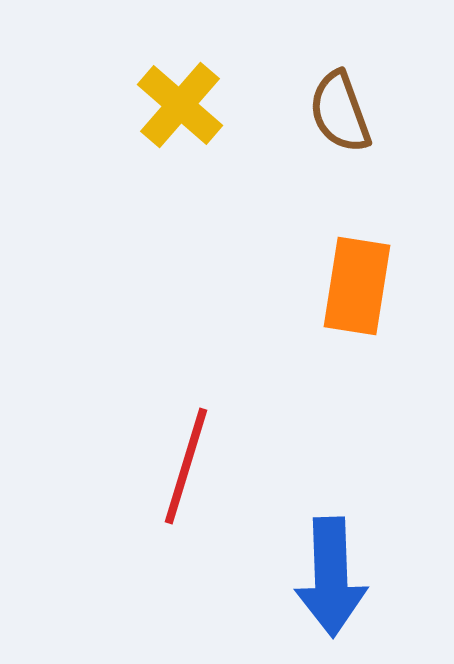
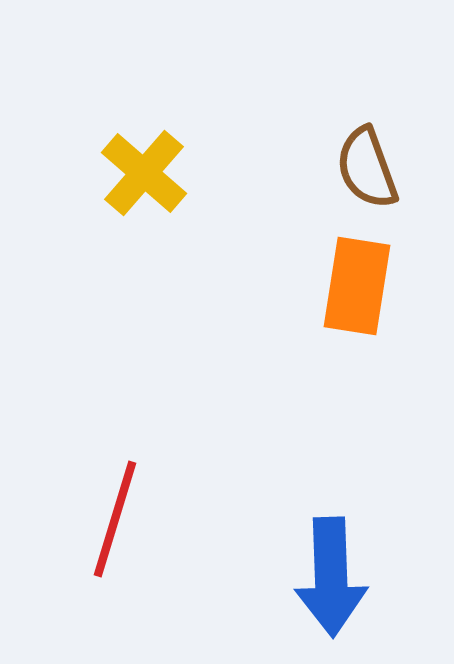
yellow cross: moved 36 px left, 68 px down
brown semicircle: moved 27 px right, 56 px down
red line: moved 71 px left, 53 px down
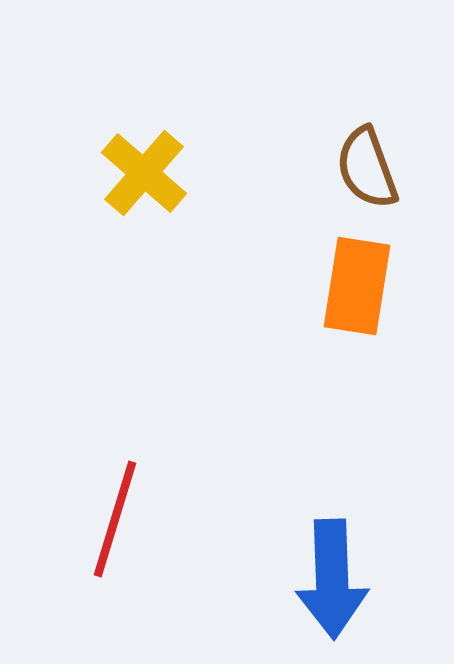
blue arrow: moved 1 px right, 2 px down
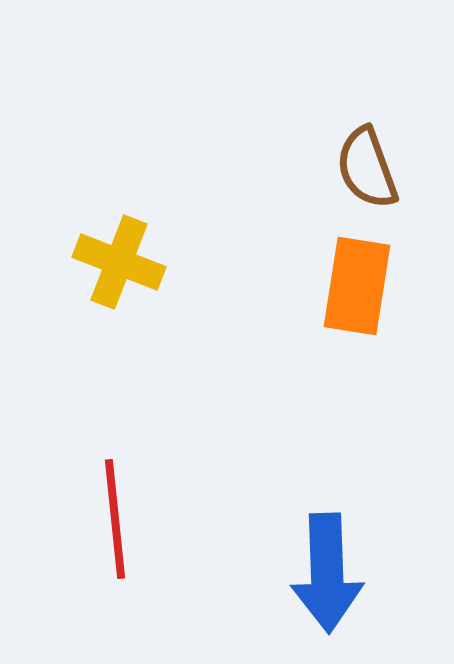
yellow cross: moved 25 px left, 89 px down; rotated 20 degrees counterclockwise
red line: rotated 23 degrees counterclockwise
blue arrow: moved 5 px left, 6 px up
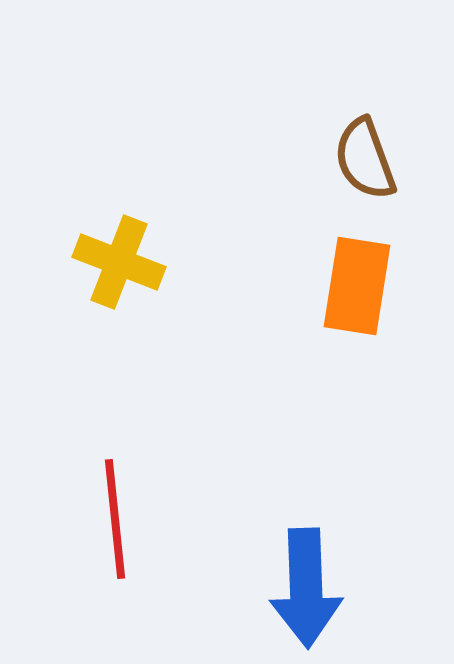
brown semicircle: moved 2 px left, 9 px up
blue arrow: moved 21 px left, 15 px down
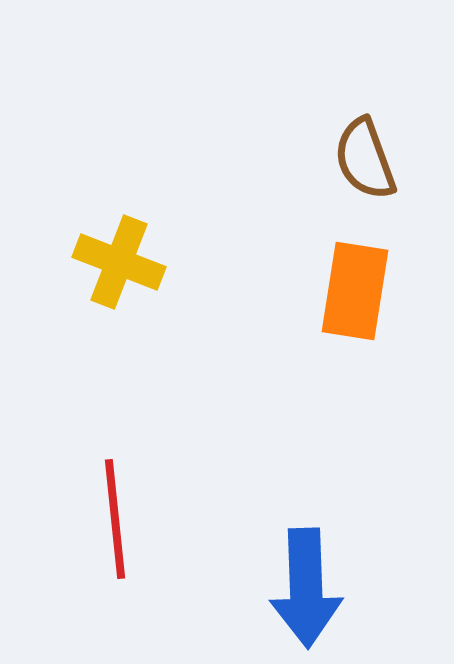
orange rectangle: moved 2 px left, 5 px down
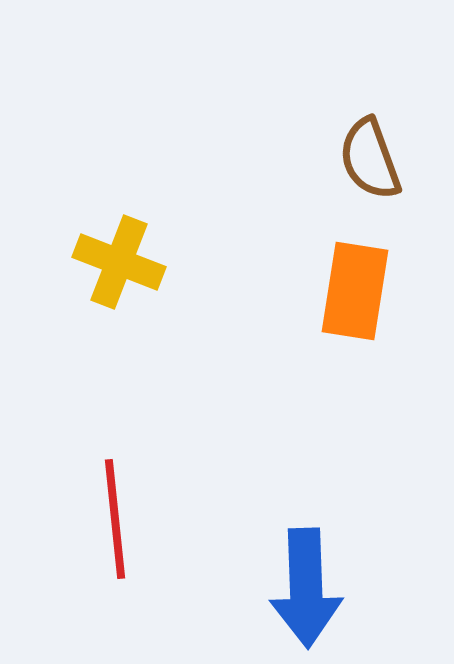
brown semicircle: moved 5 px right
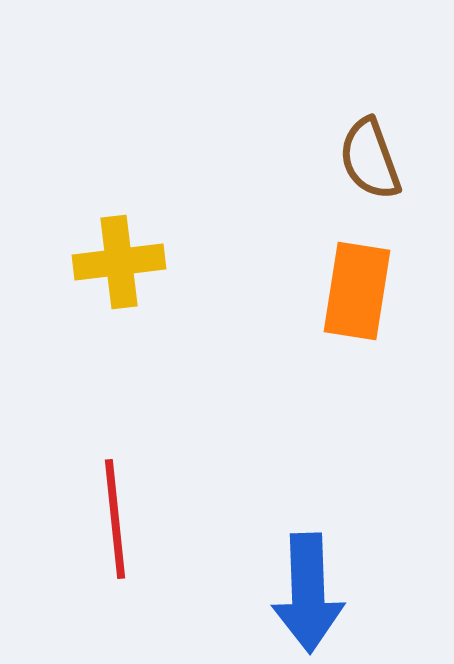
yellow cross: rotated 28 degrees counterclockwise
orange rectangle: moved 2 px right
blue arrow: moved 2 px right, 5 px down
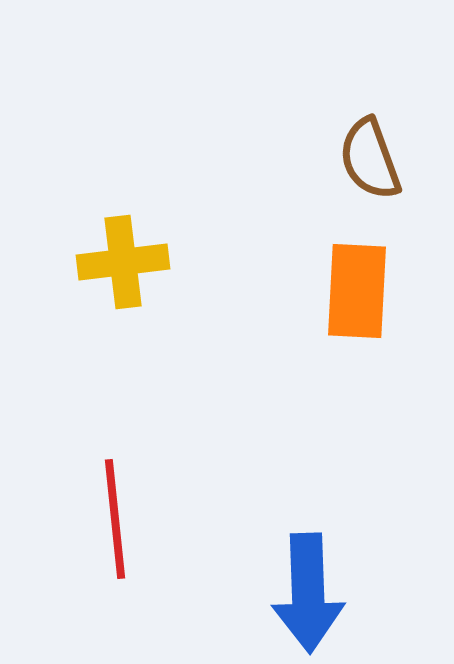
yellow cross: moved 4 px right
orange rectangle: rotated 6 degrees counterclockwise
